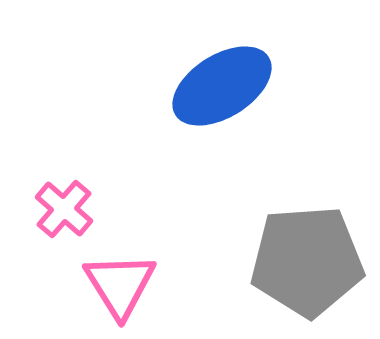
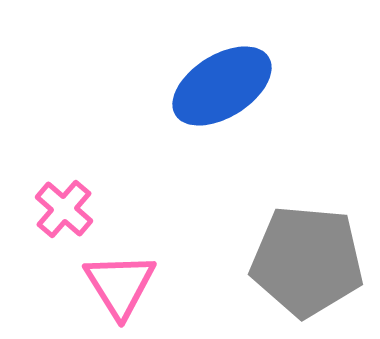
gray pentagon: rotated 9 degrees clockwise
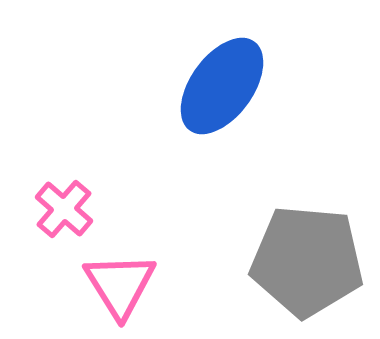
blue ellipse: rotated 22 degrees counterclockwise
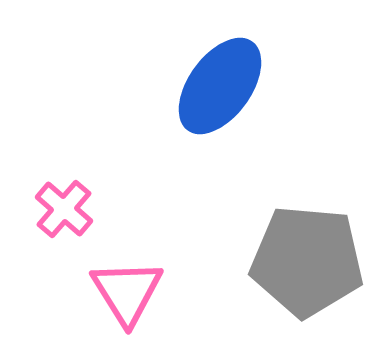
blue ellipse: moved 2 px left
pink triangle: moved 7 px right, 7 px down
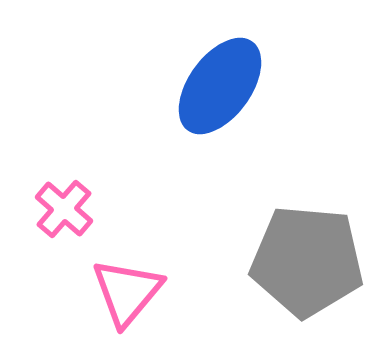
pink triangle: rotated 12 degrees clockwise
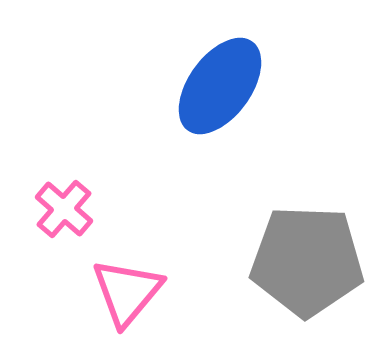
gray pentagon: rotated 3 degrees counterclockwise
